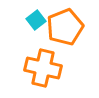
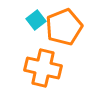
orange pentagon: moved 1 px left
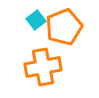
orange cross: moved 1 px up; rotated 24 degrees counterclockwise
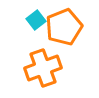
orange cross: moved 1 px down; rotated 9 degrees counterclockwise
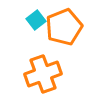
orange cross: moved 6 px down
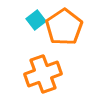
orange pentagon: rotated 12 degrees counterclockwise
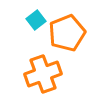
orange pentagon: moved 3 px right, 6 px down; rotated 12 degrees clockwise
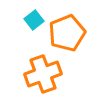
cyan square: moved 2 px left
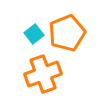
cyan square: moved 14 px down
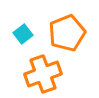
cyan square: moved 11 px left
